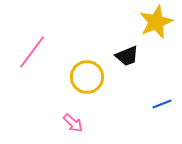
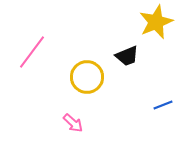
blue line: moved 1 px right, 1 px down
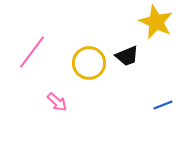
yellow star: rotated 24 degrees counterclockwise
yellow circle: moved 2 px right, 14 px up
pink arrow: moved 16 px left, 21 px up
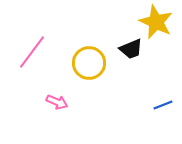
black trapezoid: moved 4 px right, 7 px up
pink arrow: rotated 20 degrees counterclockwise
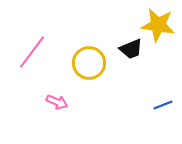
yellow star: moved 2 px right, 3 px down; rotated 16 degrees counterclockwise
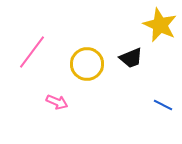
yellow star: moved 2 px right; rotated 16 degrees clockwise
black trapezoid: moved 9 px down
yellow circle: moved 2 px left, 1 px down
blue line: rotated 48 degrees clockwise
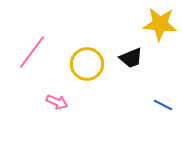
yellow star: moved 1 px up; rotated 20 degrees counterclockwise
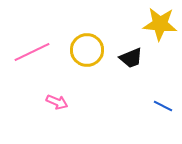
pink line: rotated 27 degrees clockwise
yellow circle: moved 14 px up
blue line: moved 1 px down
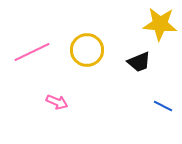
black trapezoid: moved 8 px right, 4 px down
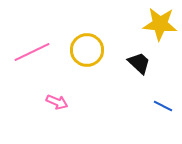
black trapezoid: moved 1 px down; rotated 115 degrees counterclockwise
